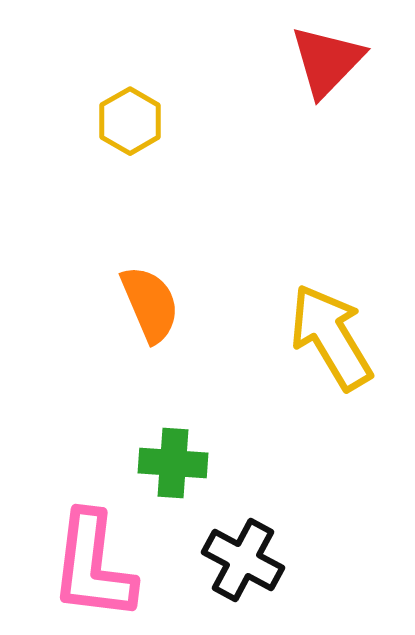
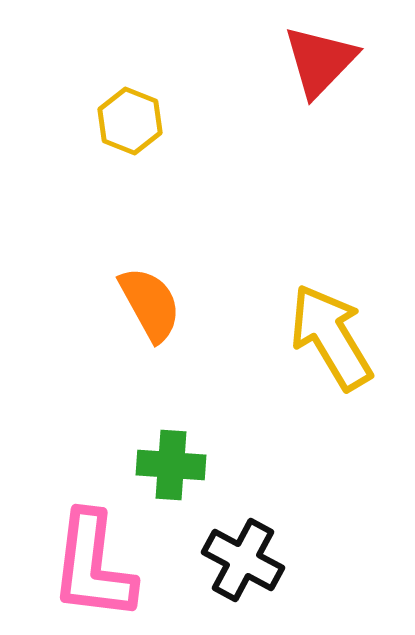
red triangle: moved 7 px left
yellow hexagon: rotated 8 degrees counterclockwise
orange semicircle: rotated 6 degrees counterclockwise
green cross: moved 2 px left, 2 px down
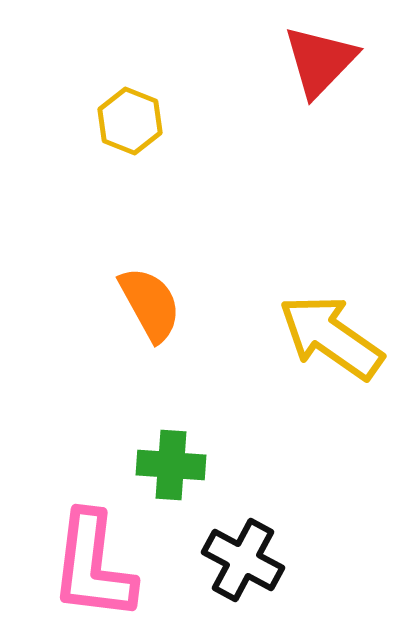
yellow arrow: rotated 24 degrees counterclockwise
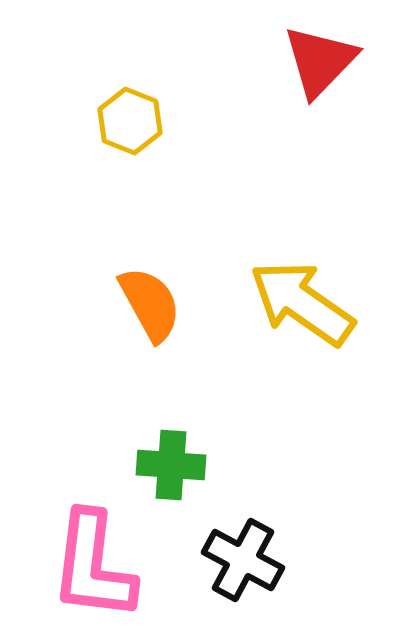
yellow arrow: moved 29 px left, 34 px up
